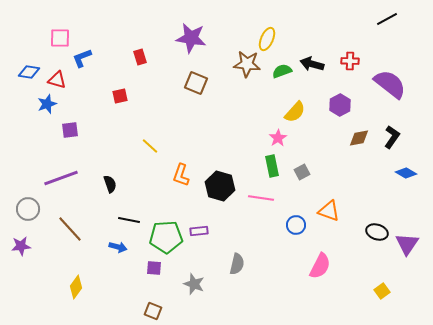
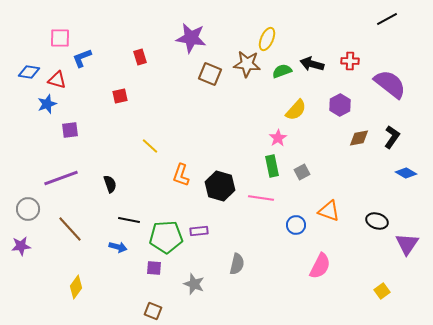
brown square at (196, 83): moved 14 px right, 9 px up
yellow semicircle at (295, 112): moved 1 px right, 2 px up
black ellipse at (377, 232): moved 11 px up
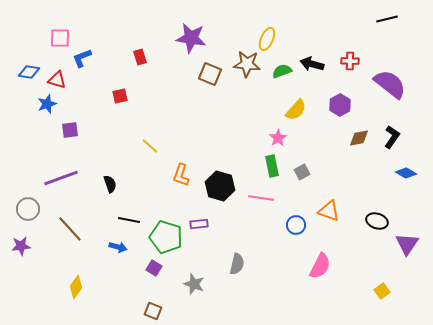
black line at (387, 19): rotated 15 degrees clockwise
purple rectangle at (199, 231): moved 7 px up
green pentagon at (166, 237): rotated 20 degrees clockwise
purple square at (154, 268): rotated 28 degrees clockwise
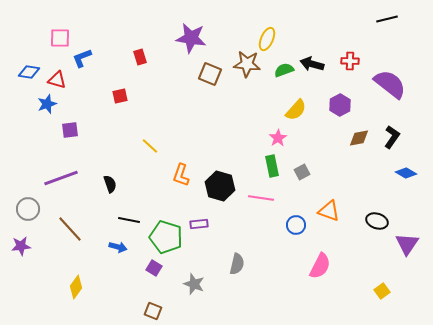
green semicircle at (282, 71): moved 2 px right, 1 px up
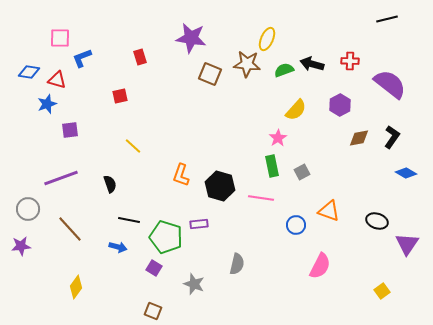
yellow line at (150, 146): moved 17 px left
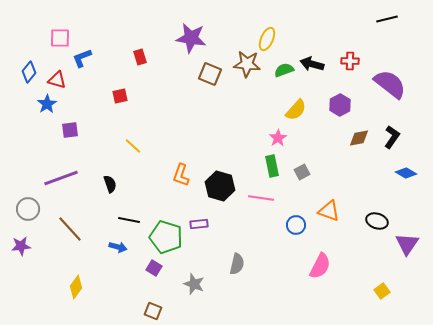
blue diamond at (29, 72): rotated 60 degrees counterclockwise
blue star at (47, 104): rotated 12 degrees counterclockwise
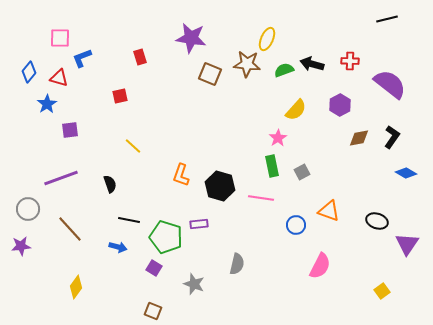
red triangle at (57, 80): moved 2 px right, 2 px up
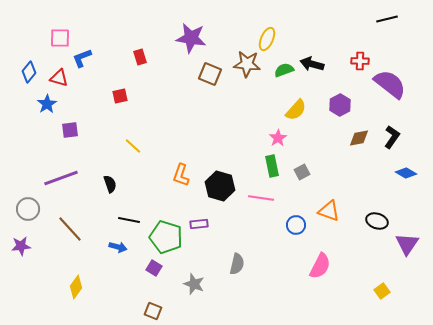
red cross at (350, 61): moved 10 px right
